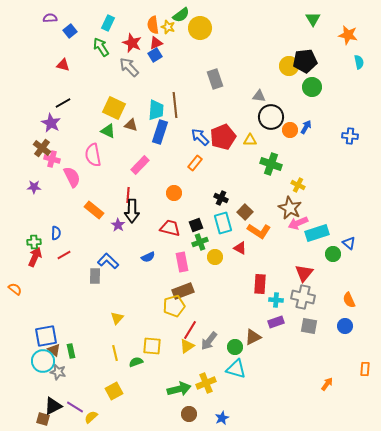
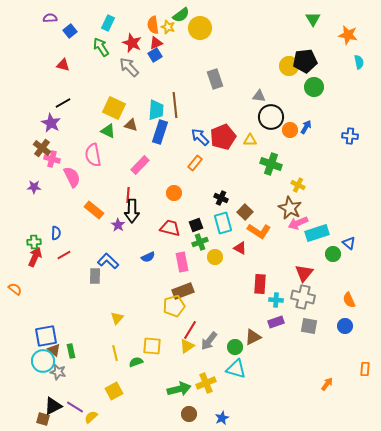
green circle at (312, 87): moved 2 px right
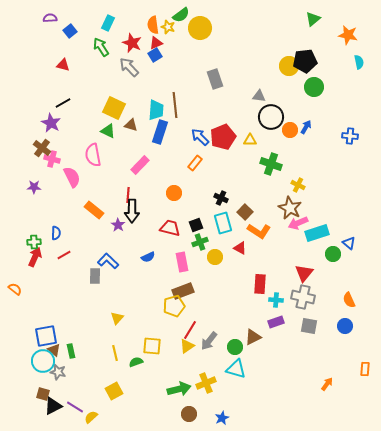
green triangle at (313, 19): rotated 21 degrees clockwise
brown square at (43, 419): moved 25 px up
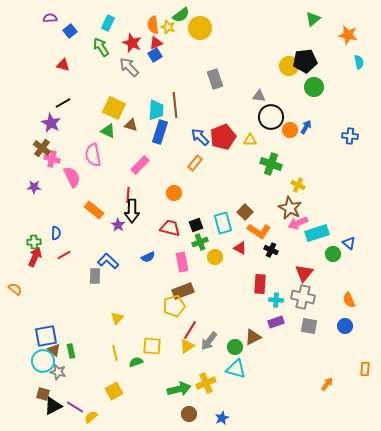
black cross at (221, 198): moved 50 px right, 52 px down
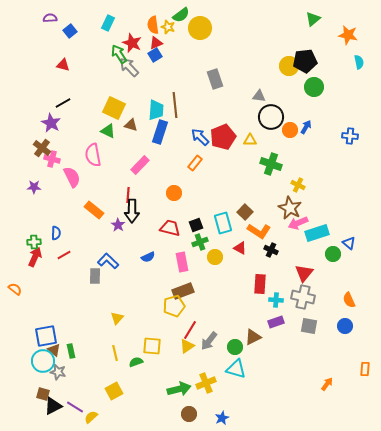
green arrow at (101, 47): moved 18 px right, 7 px down
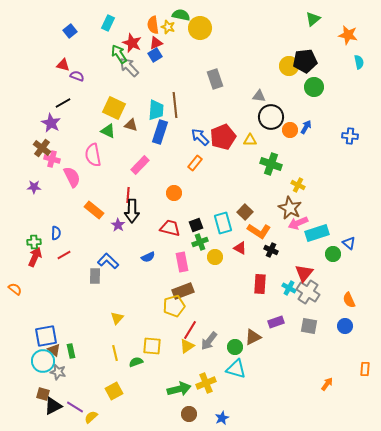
green semicircle at (181, 15): rotated 132 degrees counterclockwise
purple semicircle at (50, 18): moved 27 px right, 58 px down; rotated 24 degrees clockwise
gray cross at (303, 297): moved 5 px right, 5 px up; rotated 20 degrees clockwise
cyan cross at (276, 300): moved 13 px right, 12 px up; rotated 24 degrees clockwise
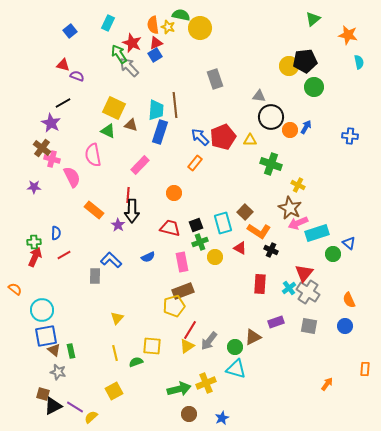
blue L-shape at (108, 261): moved 3 px right, 1 px up
cyan cross at (289, 288): rotated 24 degrees clockwise
cyan circle at (43, 361): moved 1 px left, 51 px up
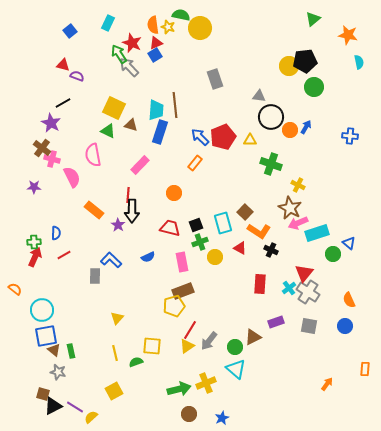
cyan triangle at (236, 369): rotated 25 degrees clockwise
